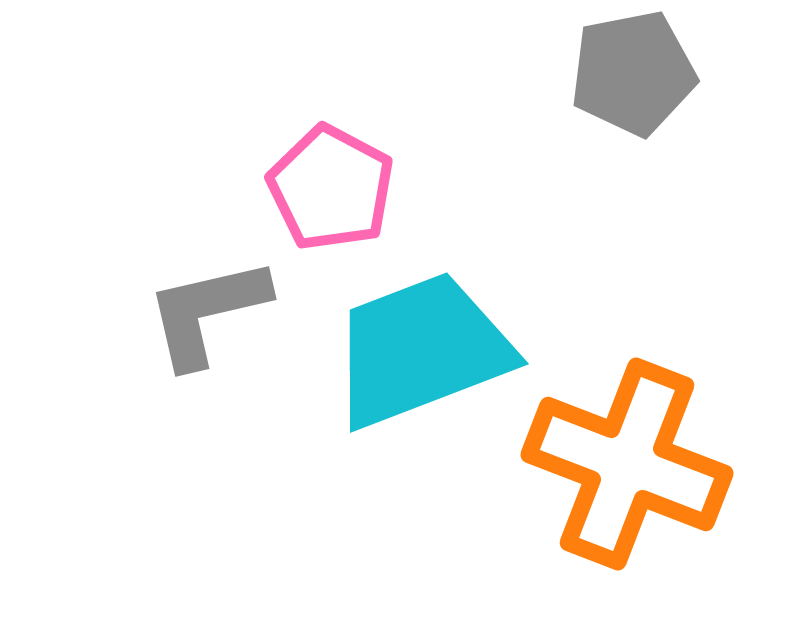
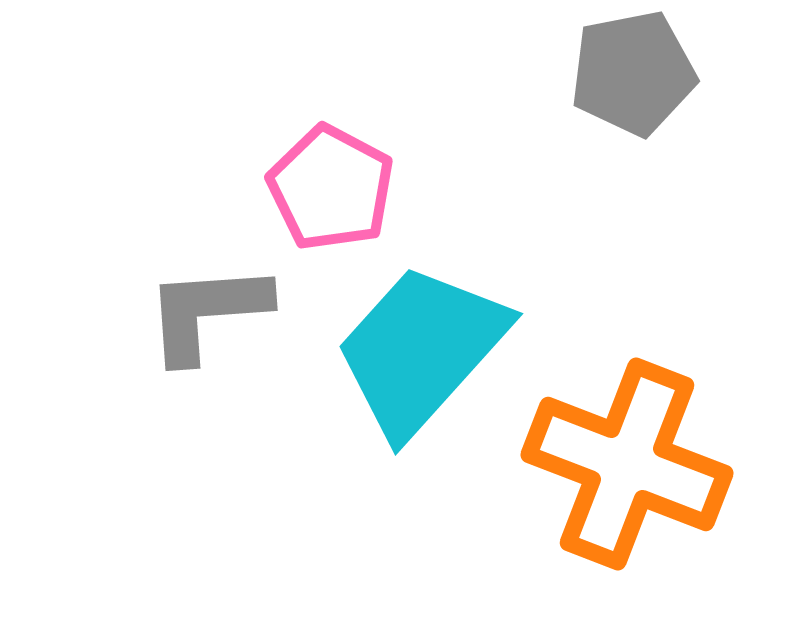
gray L-shape: rotated 9 degrees clockwise
cyan trapezoid: rotated 27 degrees counterclockwise
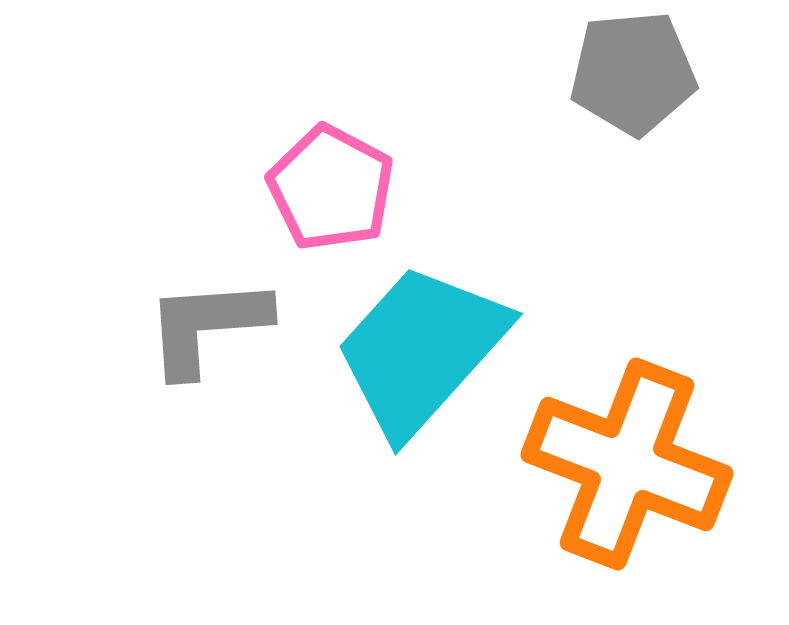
gray pentagon: rotated 6 degrees clockwise
gray L-shape: moved 14 px down
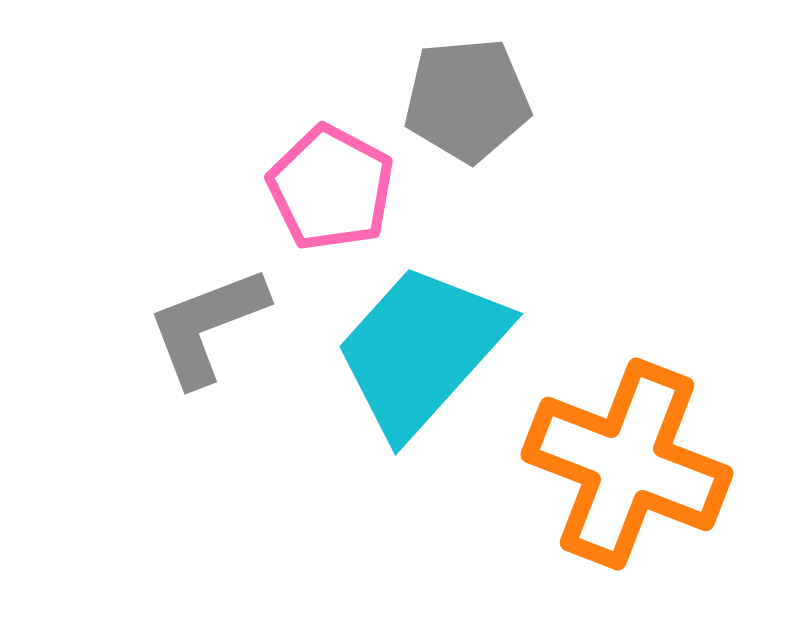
gray pentagon: moved 166 px left, 27 px down
gray L-shape: rotated 17 degrees counterclockwise
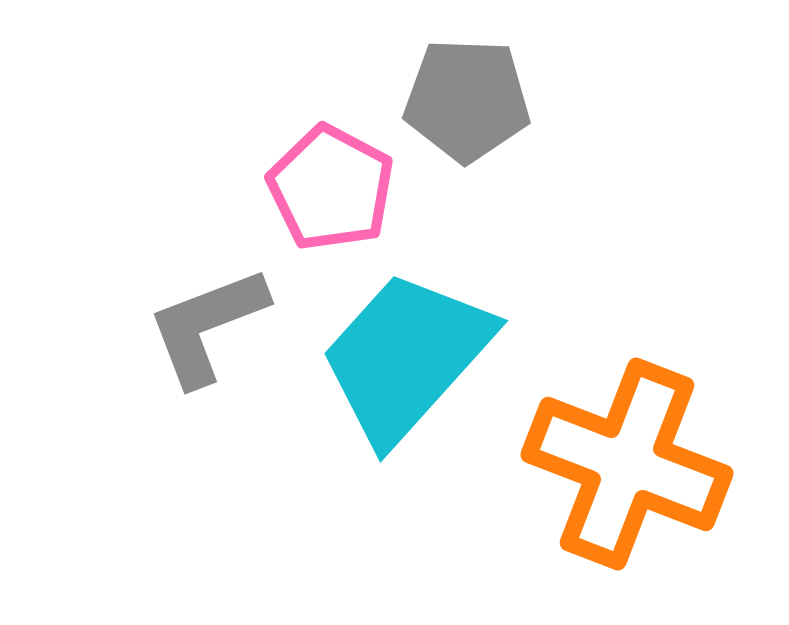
gray pentagon: rotated 7 degrees clockwise
cyan trapezoid: moved 15 px left, 7 px down
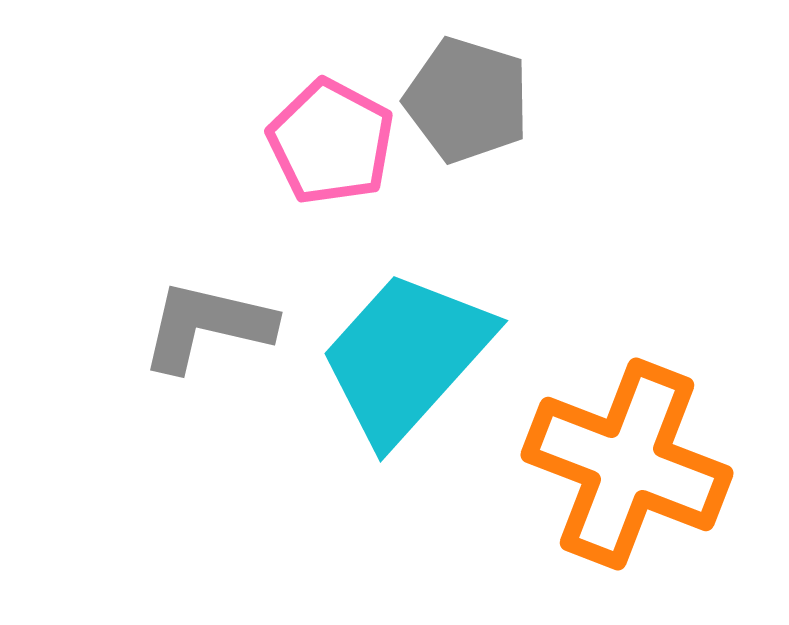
gray pentagon: rotated 15 degrees clockwise
pink pentagon: moved 46 px up
gray L-shape: rotated 34 degrees clockwise
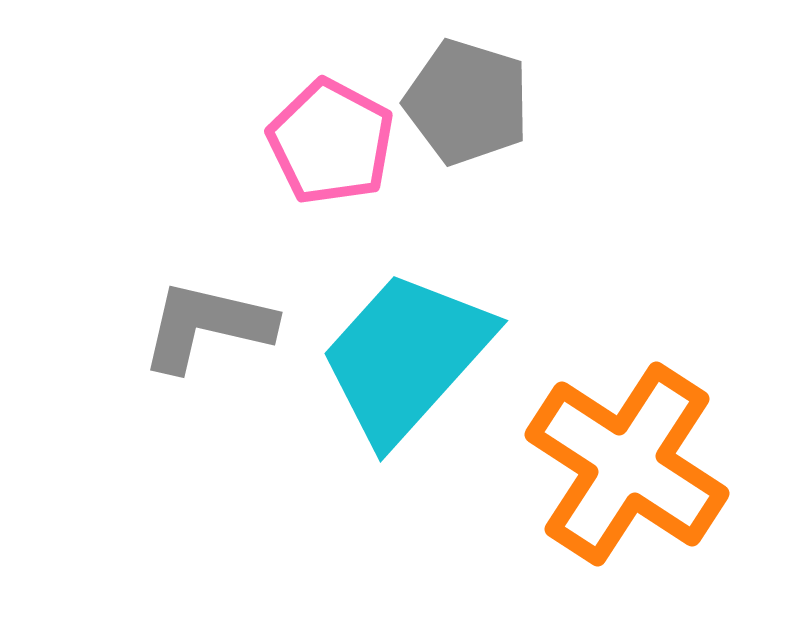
gray pentagon: moved 2 px down
orange cross: rotated 12 degrees clockwise
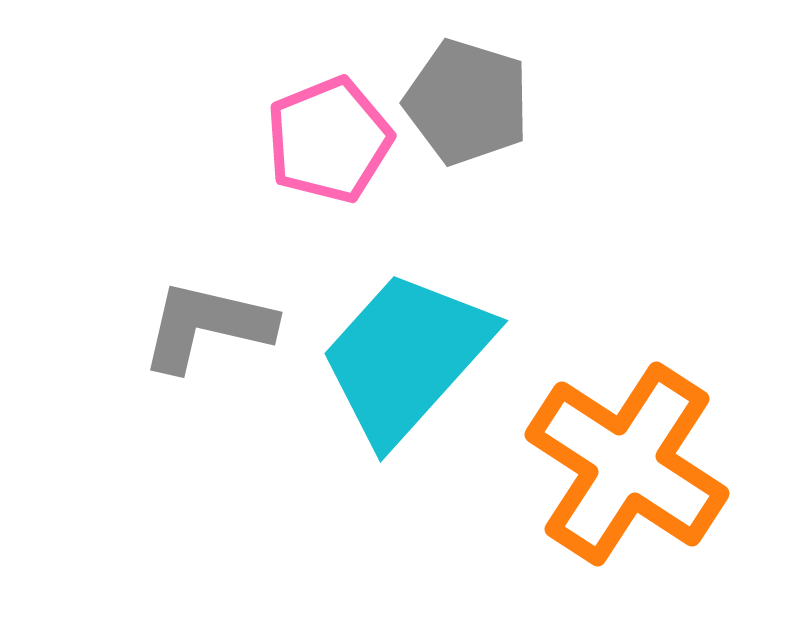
pink pentagon: moved 2 px left, 2 px up; rotated 22 degrees clockwise
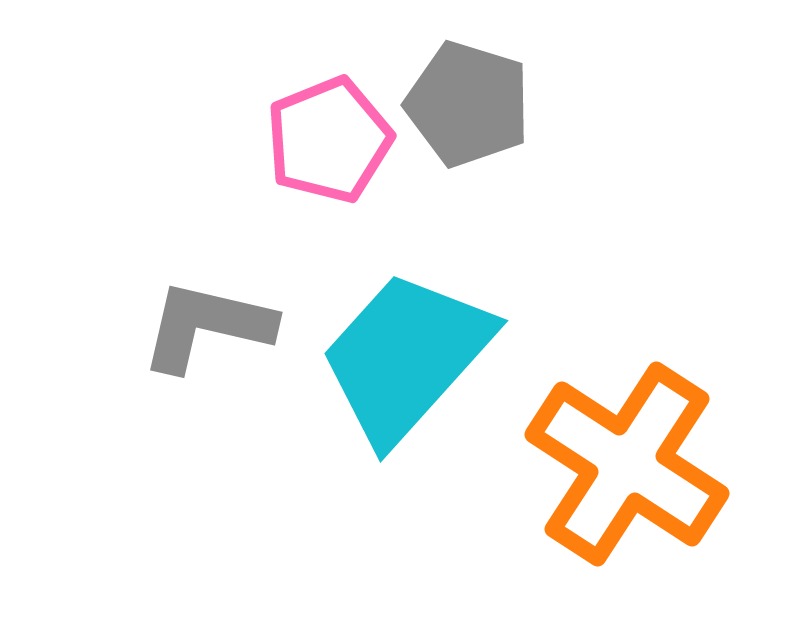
gray pentagon: moved 1 px right, 2 px down
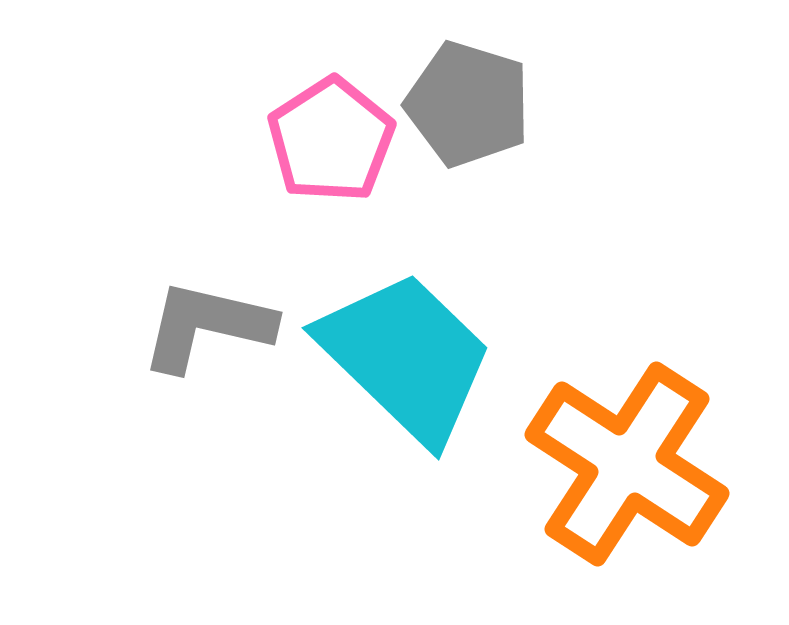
pink pentagon: moved 2 px right; rotated 11 degrees counterclockwise
cyan trapezoid: rotated 92 degrees clockwise
